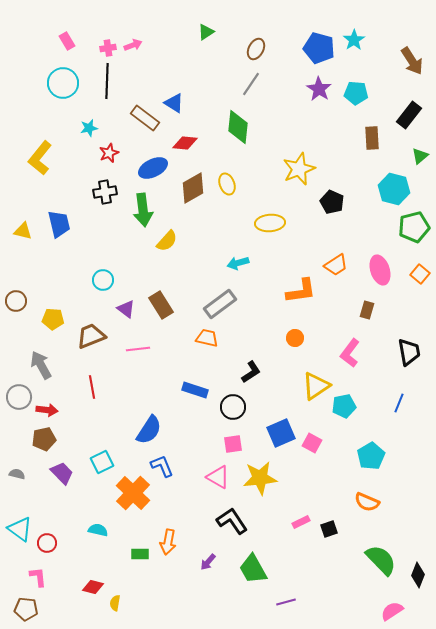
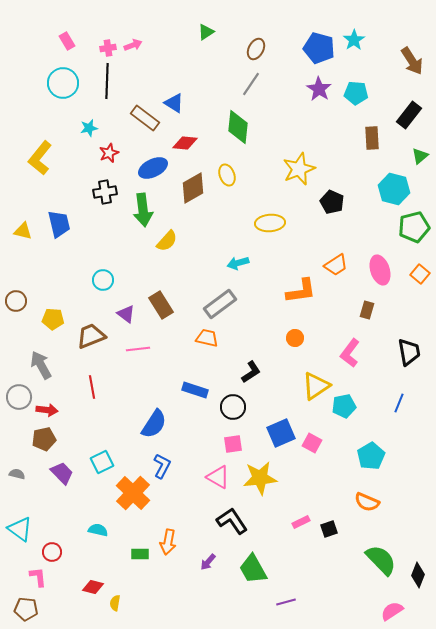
yellow ellipse at (227, 184): moved 9 px up
purple triangle at (126, 309): moved 5 px down
blue semicircle at (149, 430): moved 5 px right, 6 px up
blue L-shape at (162, 466): rotated 50 degrees clockwise
red circle at (47, 543): moved 5 px right, 9 px down
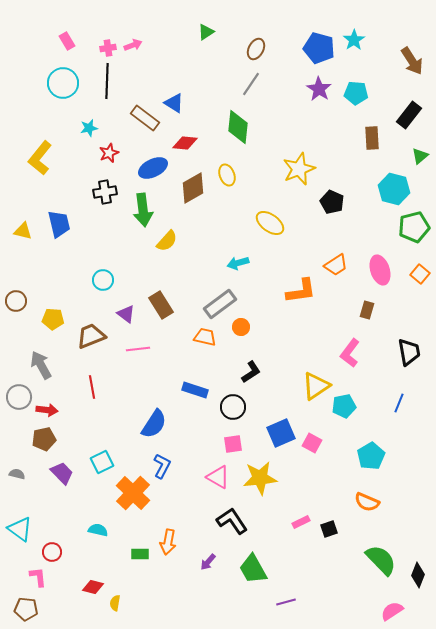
yellow ellipse at (270, 223): rotated 40 degrees clockwise
orange trapezoid at (207, 338): moved 2 px left, 1 px up
orange circle at (295, 338): moved 54 px left, 11 px up
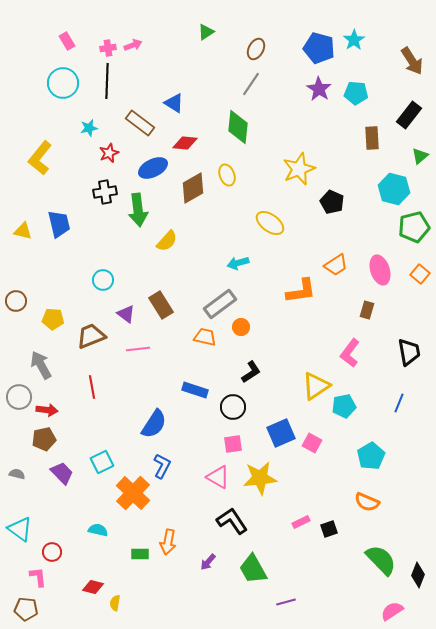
brown rectangle at (145, 118): moved 5 px left, 5 px down
green arrow at (143, 210): moved 5 px left
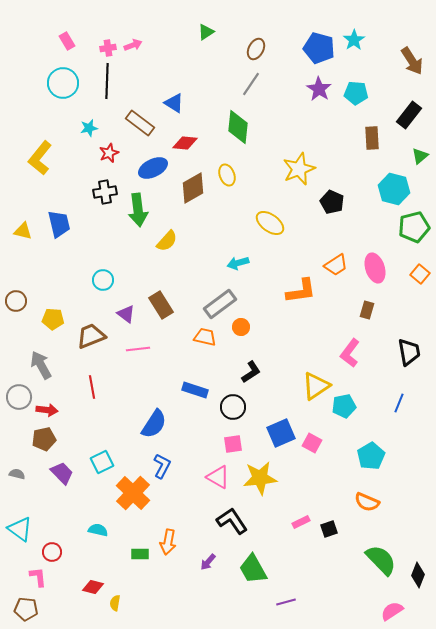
pink ellipse at (380, 270): moved 5 px left, 2 px up
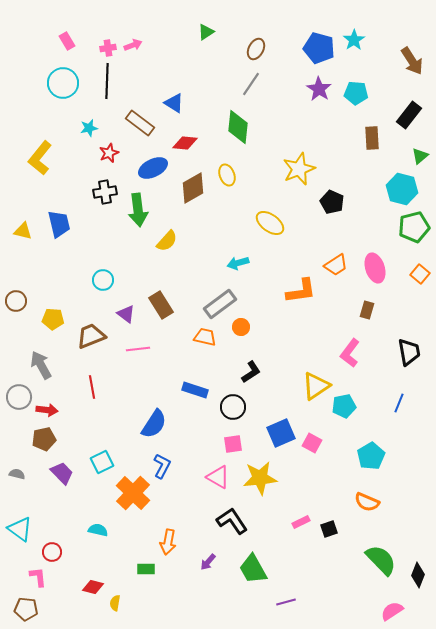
cyan hexagon at (394, 189): moved 8 px right
green rectangle at (140, 554): moved 6 px right, 15 px down
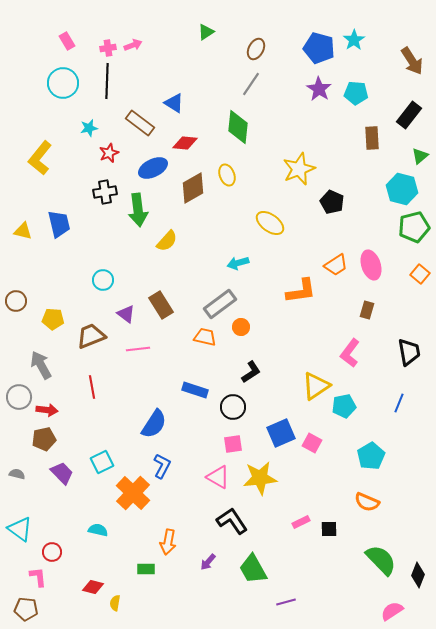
pink ellipse at (375, 268): moved 4 px left, 3 px up
black square at (329, 529): rotated 18 degrees clockwise
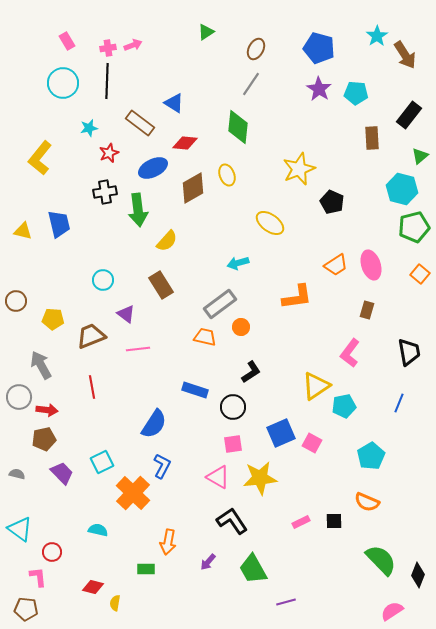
cyan star at (354, 40): moved 23 px right, 4 px up
brown arrow at (412, 61): moved 7 px left, 6 px up
orange L-shape at (301, 291): moved 4 px left, 6 px down
brown rectangle at (161, 305): moved 20 px up
black square at (329, 529): moved 5 px right, 8 px up
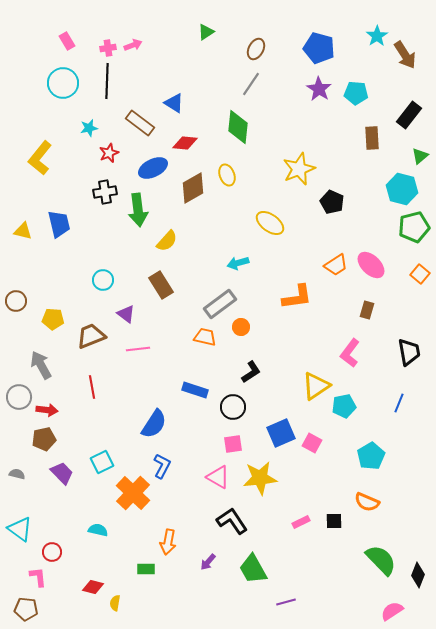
pink ellipse at (371, 265): rotated 28 degrees counterclockwise
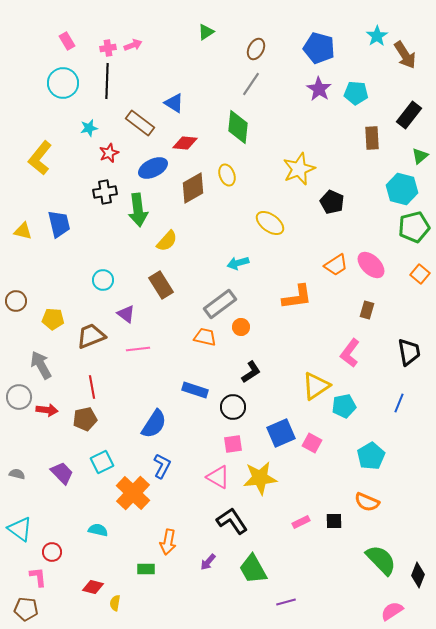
brown pentagon at (44, 439): moved 41 px right, 20 px up
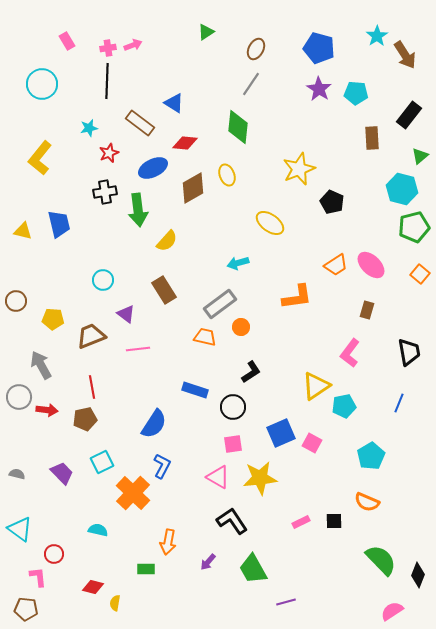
cyan circle at (63, 83): moved 21 px left, 1 px down
brown rectangle at (161, 285): moved 3 px right, 5 px down
red circle at (52, 552): moved 2 px right, 2 px down
